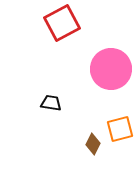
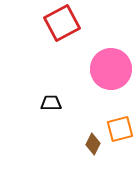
black trapezoid: rotated 10 degrees counterclockwise
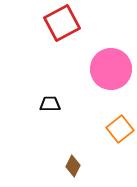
black trapezoid: moved 1 px left, 1 px down
orange square: rotated 24 degrees counterclockwise
brown diamond: moved 20 px left, 22 px down
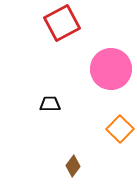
orange square: rotated 8 degrees counterclockwise
brown diamond: rotated 10 degrees clockwise
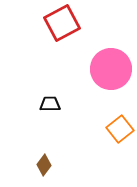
orange square: rotated 8 degrees clockwise
brown diamond: moved 29 px left, 1 px up
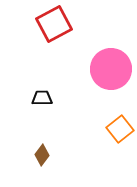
red square: moved 8 px left, 1 px down
black trapezoid: moved 8 px left, 6 px up
brown diamond: moved 2 px left, 10 px up
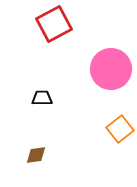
brown diamond: moved 6 px left; rotated 45 degrees clockwise
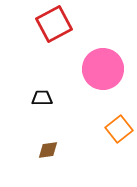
pink circle: moved 8 px left
orange square: moved 1 px left
brown diamond: moved 12 px right, 5 px up
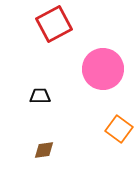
black trapezoid: moved 2 px left, 2 px up
orange square: rotated 16 degrees counterclockwise
brown diamond: moved 4 px left
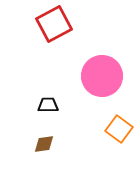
pink circle: moved 1 px left, 7 px down
black trapezoid: moved 8 px right, 9 px down
brown diamond: moved 6 px up
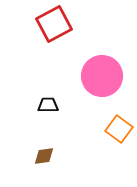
brown diamond: moved 12 px down
